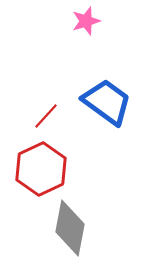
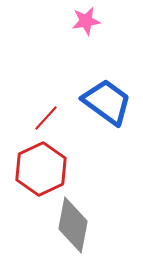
pink star: rotated 8 degrees clockwise
red line: moved 2 px down
gray diamond: moved 3 px right, 3 px up
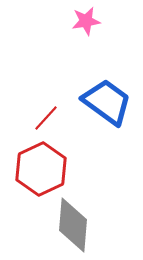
gray diamond: rotated 6 degrees counterclockwise
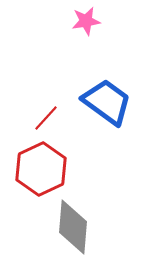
gray diamond: moved 2 px down
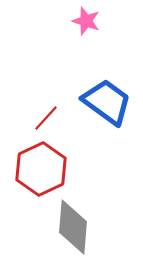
pink star: rotated 28 degrees clockwise
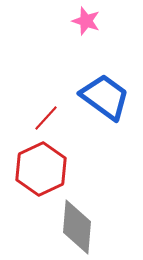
blue trapezoid: moved 2 px left, 5 px up
gray diamond: moved 4 px right
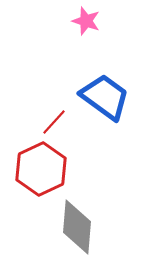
red line: moved 8 px right, 4 px down
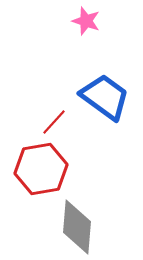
red hexagon: rotated 15 degrees clockwise
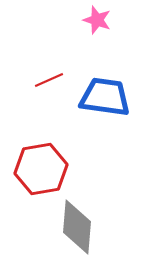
pink star: moved 11 px right, 1 px up
blue trapezoid: rotated 28 degrees counterclockwise
red line: moved 5 px left, 42 px up; rotated 24 degrees clockwise
